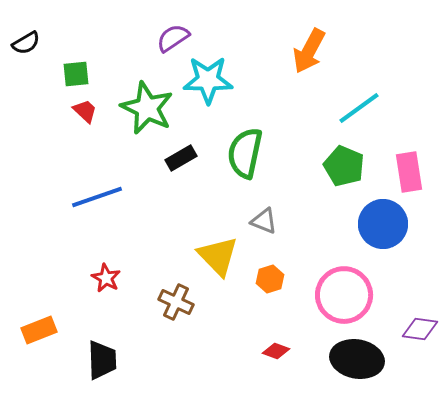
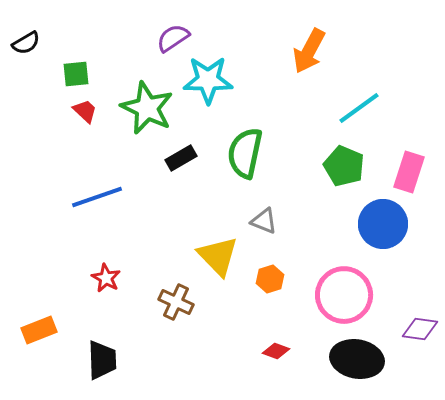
pink rectangle: rotated 27 degrees clockwise
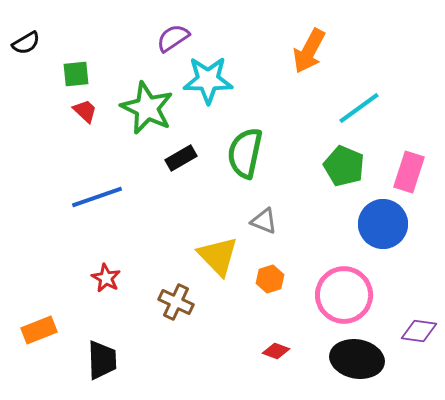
purple diamond: moved 1 px left, 2 px down
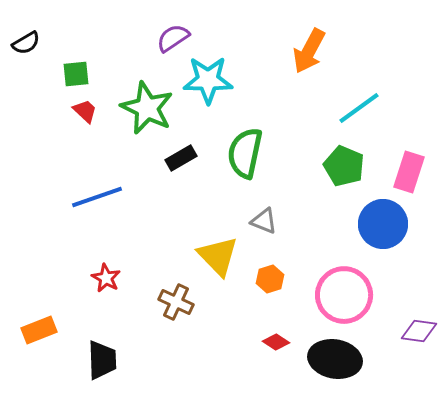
red diamond: moved 9 px up; rotated 12 degrees clockwise
black ellipse: moved 22 px left
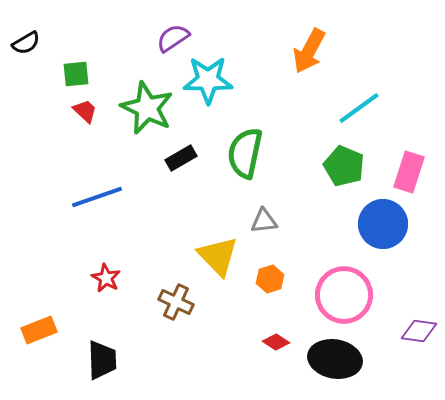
gray triangle: rotated 28 degrees counterclockwise
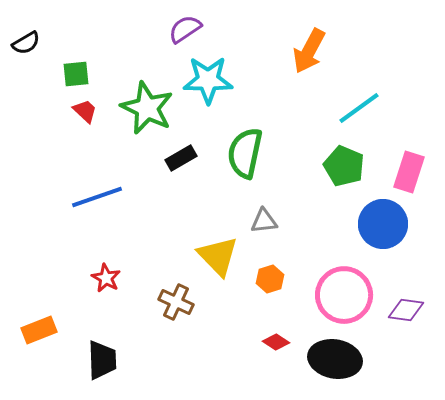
purple semicircle: moved 12 px right, 9 px up
purple diamond: moved 13 px left, 21 px up
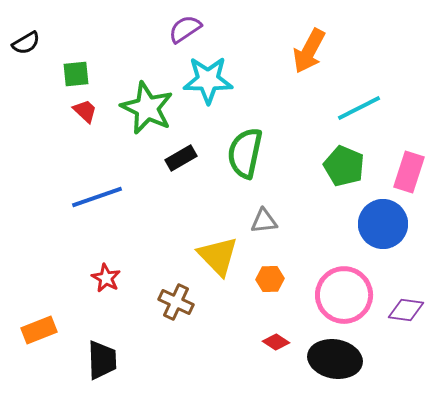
cyan line: rotated 9 degrees clockwise
orange hexagon: rotated 16 degrees clockwise
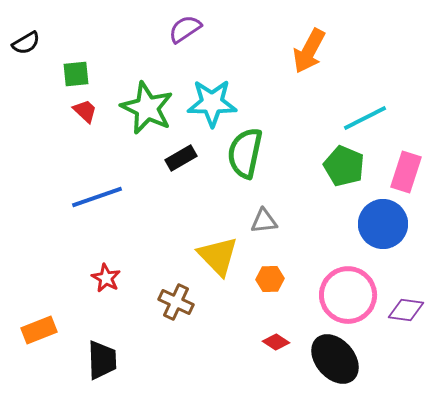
cyan star: moved 4 px right, 23 px down
cyan line: moved 6 px right, 10 px down
pink rectangle: moved 3 px left
pink circle: moved 4 px right
black ellipse: rotated 39 degrees clockwise
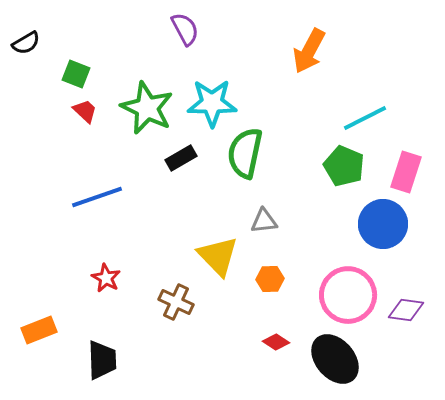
purple semicircle: rotated 96 degrees clockwise
green square: rotated 28 degrees clockwise
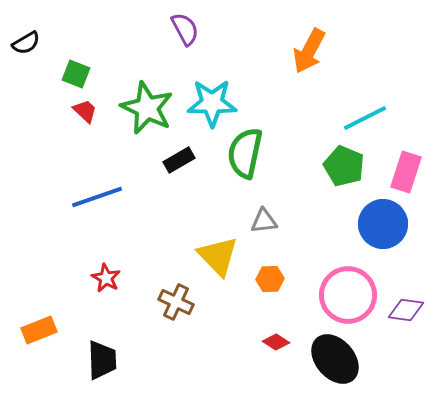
black rectangle: moved 2 px left, 2 px down
